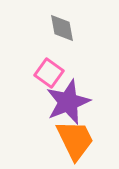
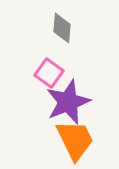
gray diamond: rotated 16 degrees clockwise
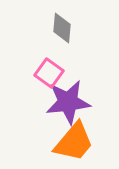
purple star: rotated 15 degrees clockwise
orange trapezoid: moved 1 px left, 2 px down; rotated 66 degrees clockwise
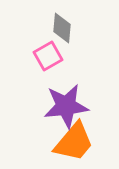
pink square: moved 1 px left, 17 px up; rotated 24 degrees clockwise
purple star: moved 2 px left, 4 px down
